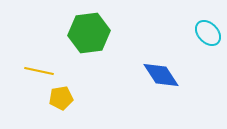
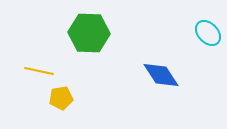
green hexagon: rotated 9 degrees clockwise
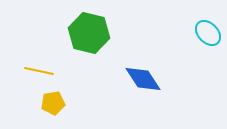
green hexagon: rotated 12 degrees clockwise
blue diamond: moved 18 px left, 4 px down
yellow pentagon: moved 8 px left, 5 px down
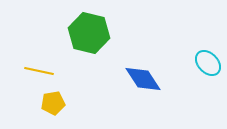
cyan ellipse: moved 30 px down
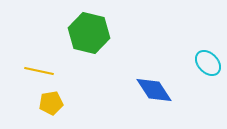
blue diamond: moved 11 px right, 11 px down
yellow pentagon: moved 2 px left
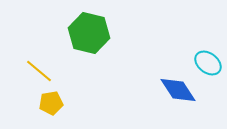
cyan ellipse: rotated 8 degrees counterclockwise
yellow line: rotated 28 degrees clockwise
blue diamond: moved 24 px right
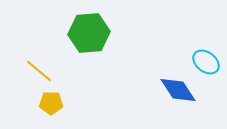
green hexagon: rotated 18 degrees counterclockwise
cyan ellipse: moved 2 px left, 1 px up
yellow pentagon: rotated 10 degrees clockwise
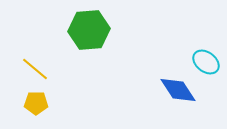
green hexagon: moved 3 px up
yellow line: moved 4 px left, 2 px up
yellow pentagon: moved 15 px left
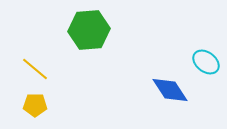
blue diamond: moved 8 px left
yellow pentagon: moved 1 px left, 2 px down
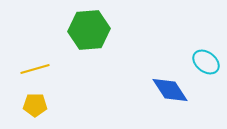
yellow line: rotated 56 degrees counterclockwise
